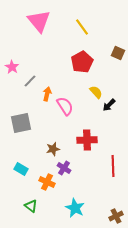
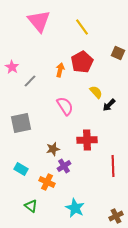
orange arrow: moved 13 px right, 24 px up
purple cross: moved 2 px up; rotated 24 degrees clockwise
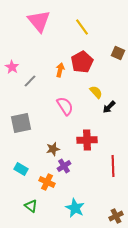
black arrow: moved 2 px down
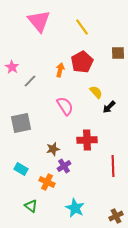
brown square: rotated 24 degrees counterclockwise
